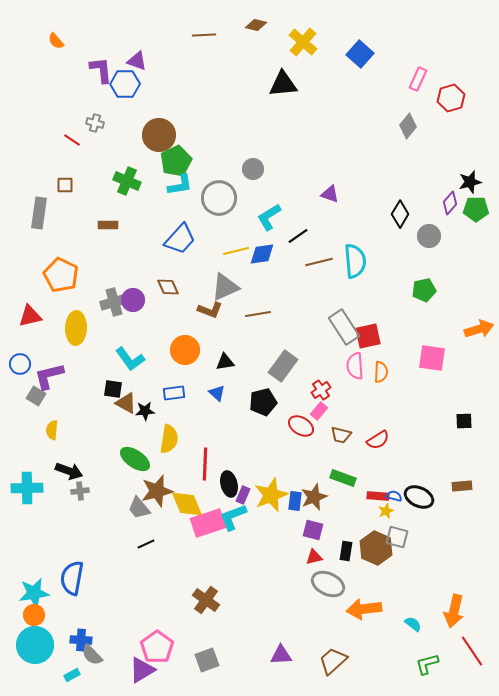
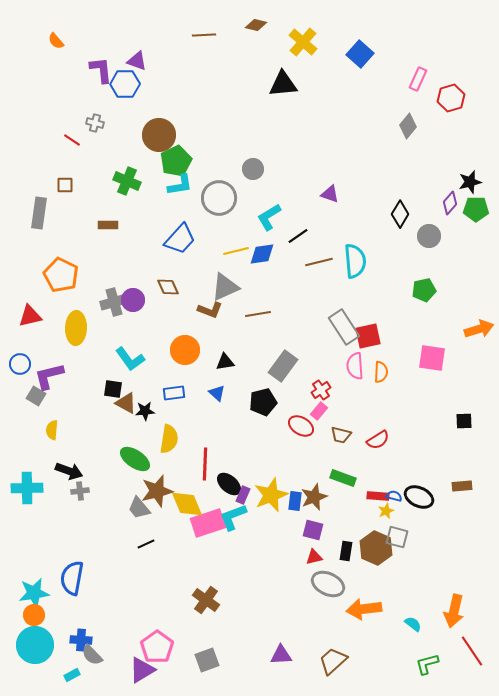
black ellipse at (229, 484): rotated 35 degrees counterclockwise
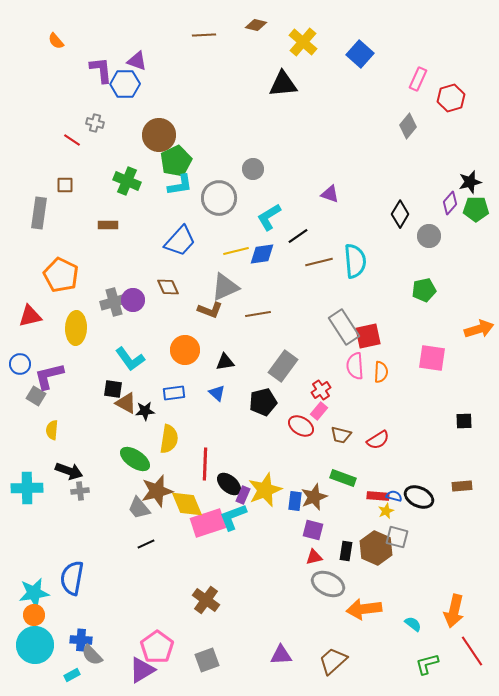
blue trapezoid at (180, 239): moved 2 px down
yellow star at (271, 495): moved 6 px left, 5 px up
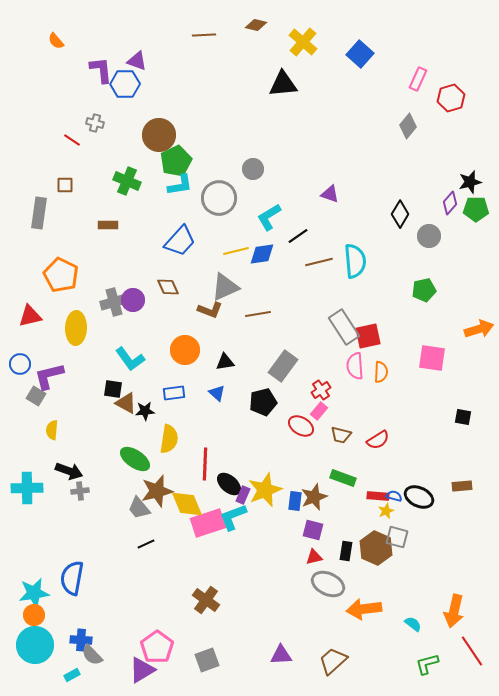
black square at (464, 421): moved 1 px left, 4 px up; rotated 12 degrees clockwise
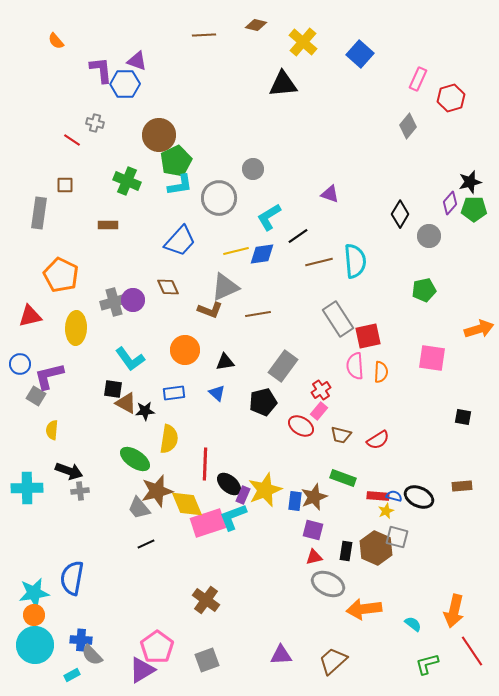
green pentagon at (476, 209): moved 2 px left
gray rectangle at (344, 327): moved 6 px left, 8 px up
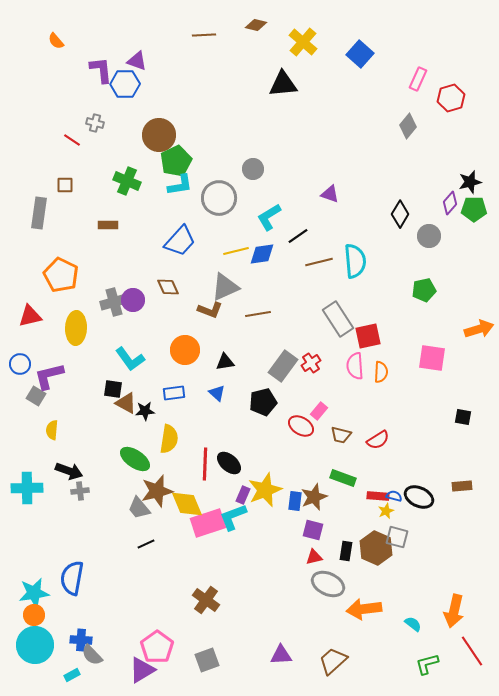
red cross at (321, 390): moved 10 px left, 27 px up
black ellipse at (229, 484): moved 21 px up
